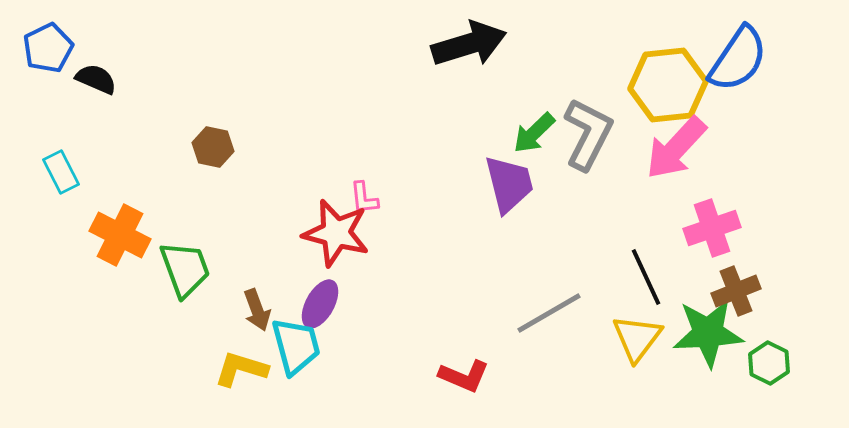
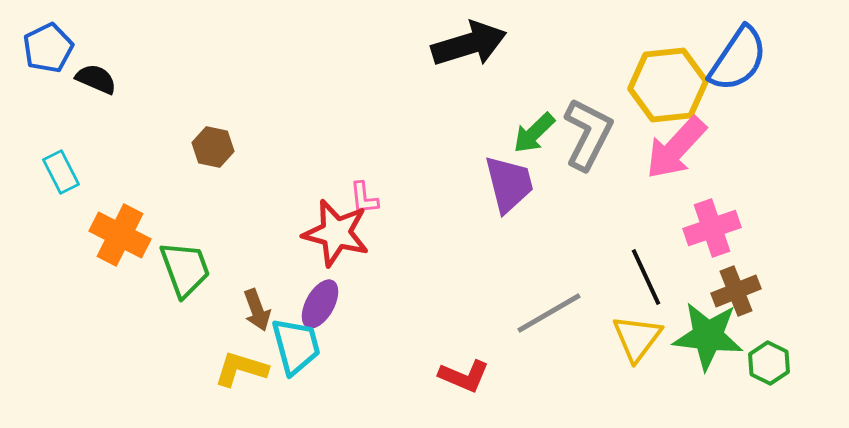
green star: moved 3 px down; rotated 10 degrees clockwise
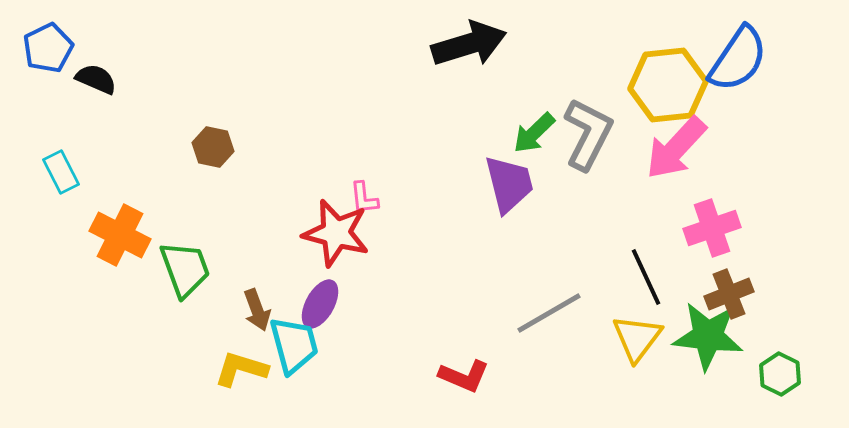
brown cross: moved 7 px left, 3 px down
cyan trapezoid: moved 2 px left, 1 px up
green hexagon: moved 11 px right, 11 px down
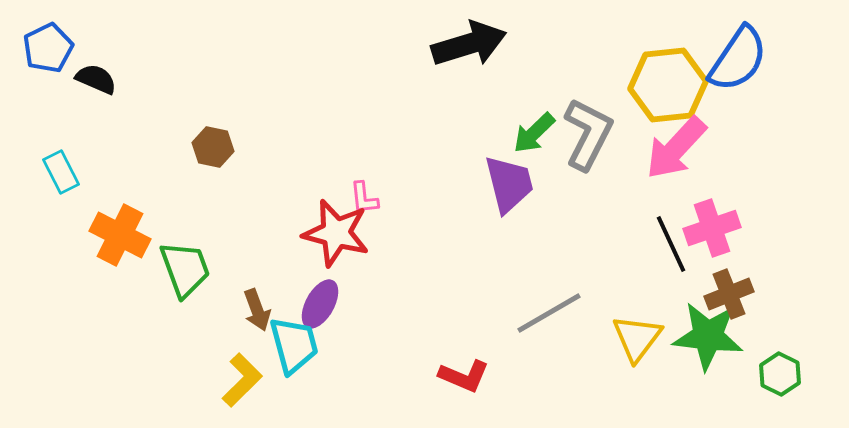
black line: moved 25 px right, 33 px up
yellow L-shape: moved 1 px right, 11 px down; rotated 118 degrees clockwise
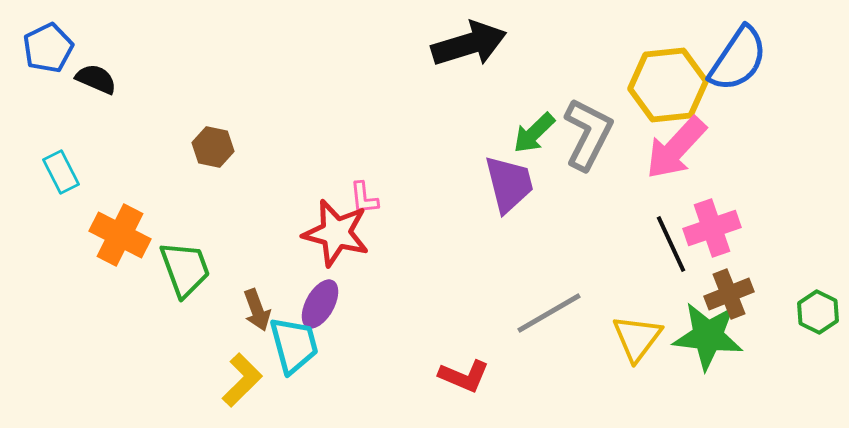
green hexagon: moved 38 px right, 62 px up
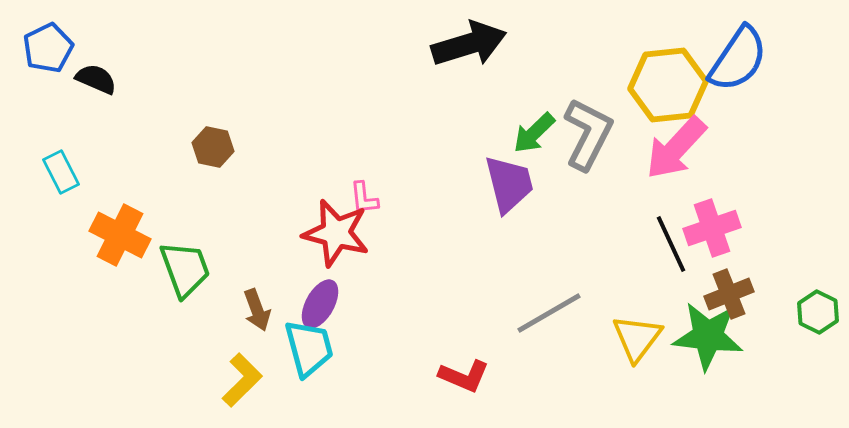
cyan trapezoid: moved 15 px right, 3 px down
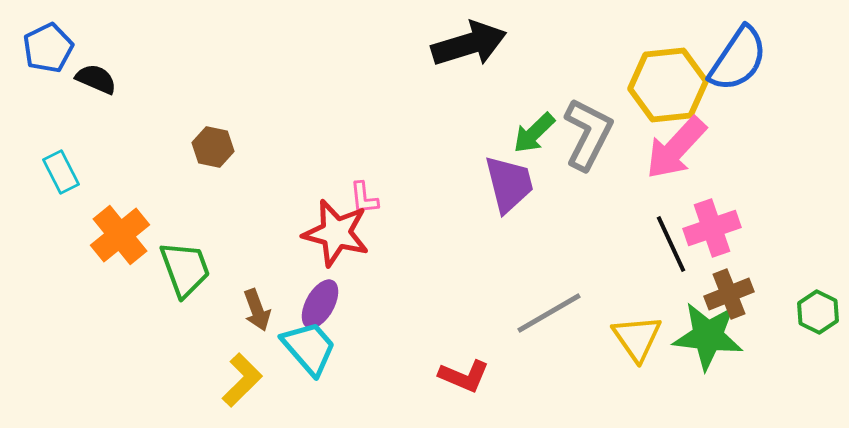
orange cross: rotated 24 degrees clockwise
yellow triangle: rotated 12 degrees counterclockwise
cyan trapezoid: rotated 26 degrees counterclockwise
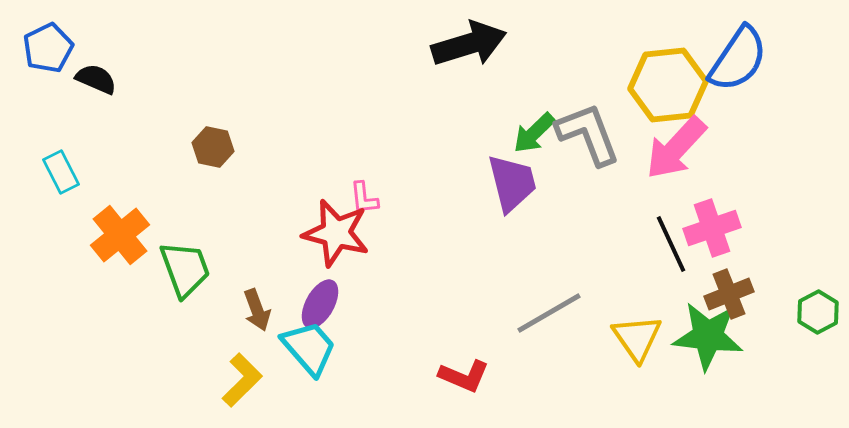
gray L-shape: rotated 48 degrees counterclockwise
purple trapezoid: moved 3 px right, 1 px up
green hexagon: rotated 6 degrees clockwise
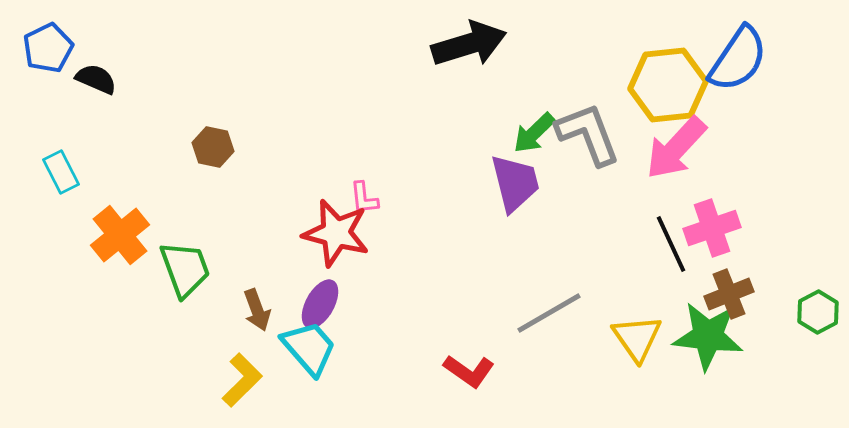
purple trapezoid: moved 3 px right
red L-shape: moved 5 px right, 5 px up; rotated 12 degrees clockwise
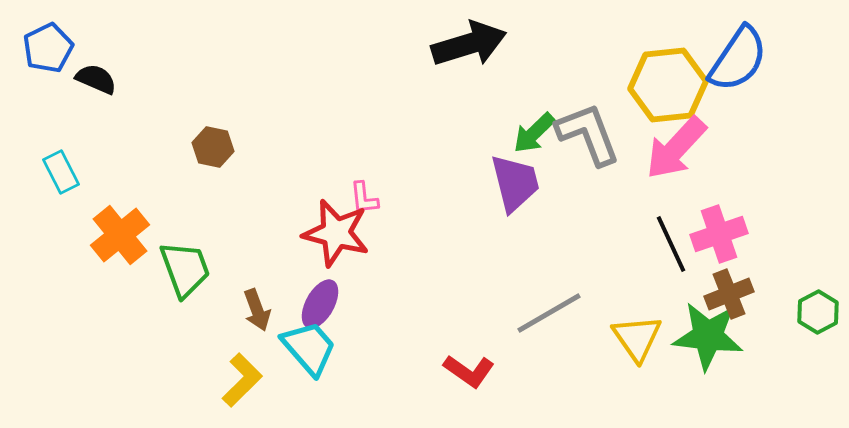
pink cross: moved 7 px right, 6 px down
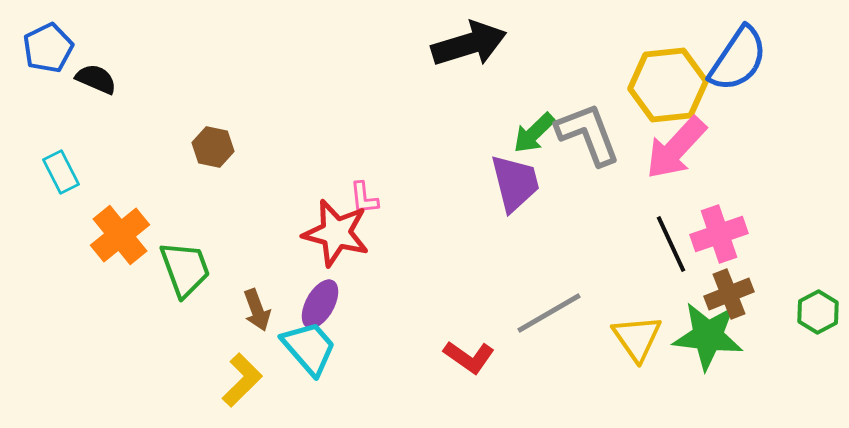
red L-shape: moved 14 px up
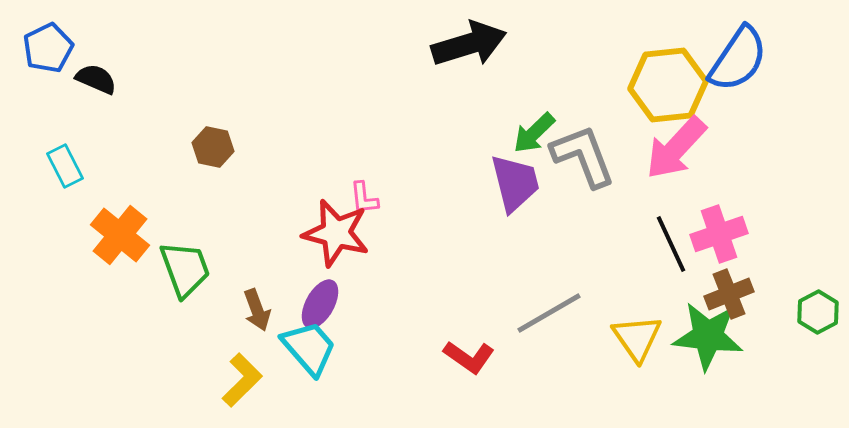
gray L-shape: moved 5 px left, 22 px down
cyan rectangle: moved 4 px right, 6 px up
orange cross: rotated 12 degrees counterclockwise
